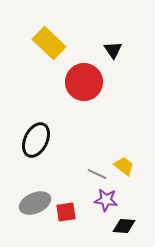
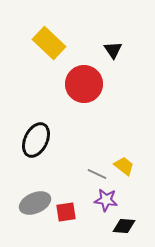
red circle: moved 2 px down
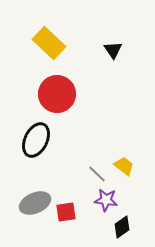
red circle: moved 27 px left, 10 px down
gray line: rotated 18 degrees clockwise
black diamond: moved 2 px left, 1 px down; rotated 40 degrees counterclockwise
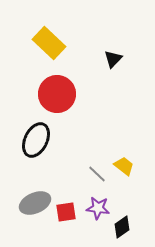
black triangle: moved 9 px down; rotated 18 degrees clockwise
purple star: moved 8 px left, 8 px down
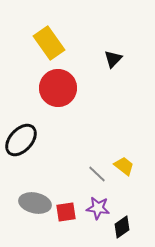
yellow rectangle: rotated 12 degrees clockwise
red circle: moved 1 px right, 6 px up
black ellipse: moved 15 px left; rotated 16 degrees clockwise
gray ellipse: rotated 36 degrees clockwise
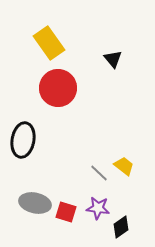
black triangle: rotated 24 degrees counterclockwise
black ellipse: moved 2 px right; rotated 32 degrees counterclockwise
gray line: moved 2 px right, 1 px up
red square: rotated 25 degrees clockwise
black diamond: moved 1 px left
